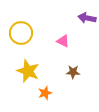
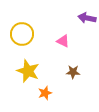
yellow circle: moved 1 px right, 1 px down
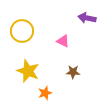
yellow circle: moved 3 px up
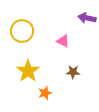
yellow star: rotated 15 degrees clockwise
